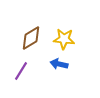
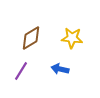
yellow star: moved 8 px right, 1 px up
blue arrow: moved 1 px right, 5 px down
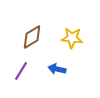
brown diamond: moved 1 px right, 1 px up
blue arrow: moved 3 px left
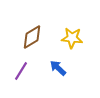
blue arrow: moved 1 px right, 1 px up; rotated 30 degrees clockwise
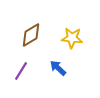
brown diamond: moved 1 px left, 2 px up
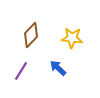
brown diamond: rotated 15 degrees counterclockwise
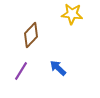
yellow star: moved 24 px up
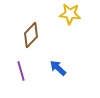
yellow star: moved 2 px left
purple line: rotated 48 degrees counterclockwise
